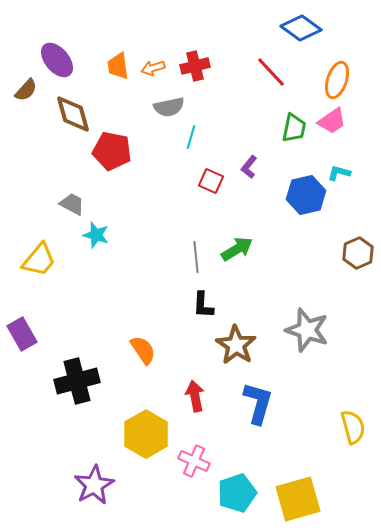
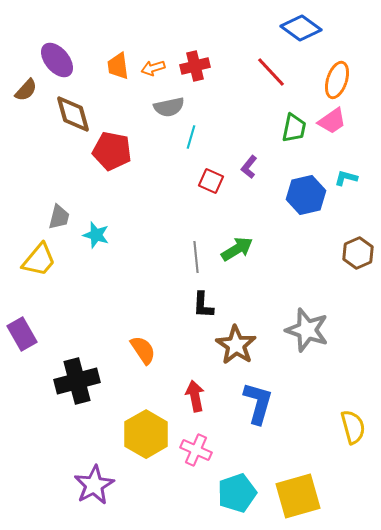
cyan L-shape: moved 7 px right, 5 px down
gray trapezoid: moved 13 px left, 13 px down; rotated 76 degrees clockwise
pink cross: moved 2 px right, 11 px up
yellow square: moved 3 px up
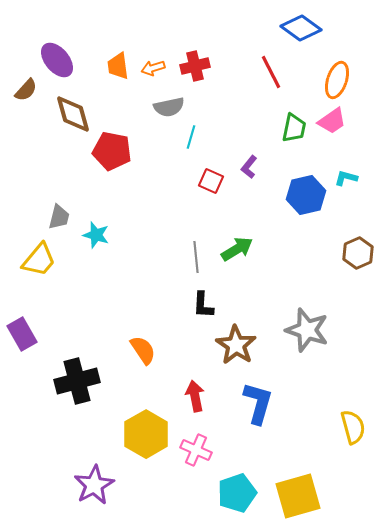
red line: rotated 16 degrees clockwise
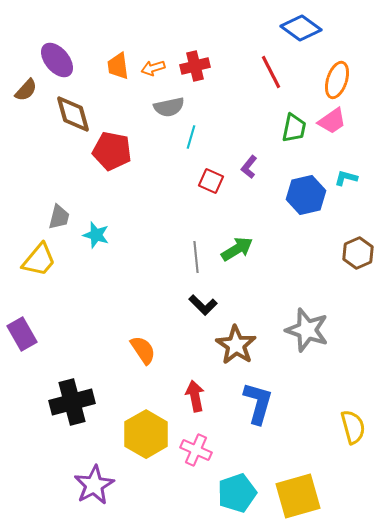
black L-shape: rotated 48 degrees counterclockwise
black cross: moved 5 px left, 21 px down
